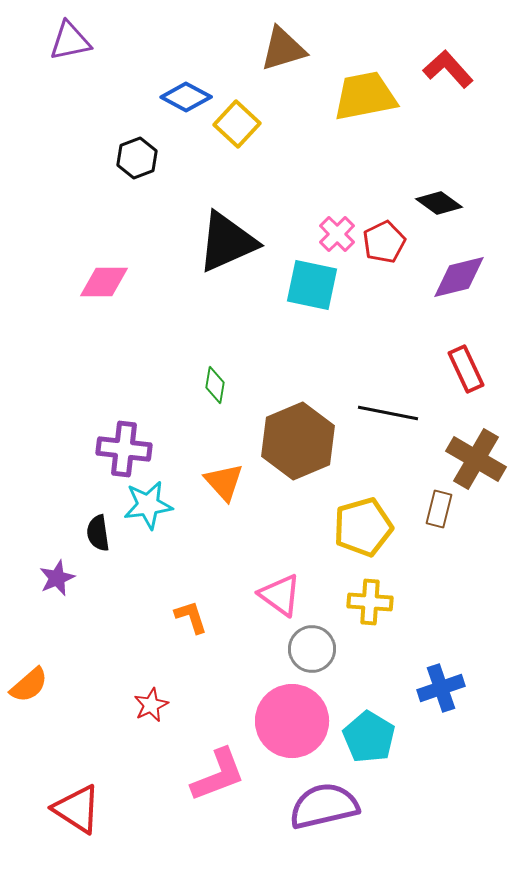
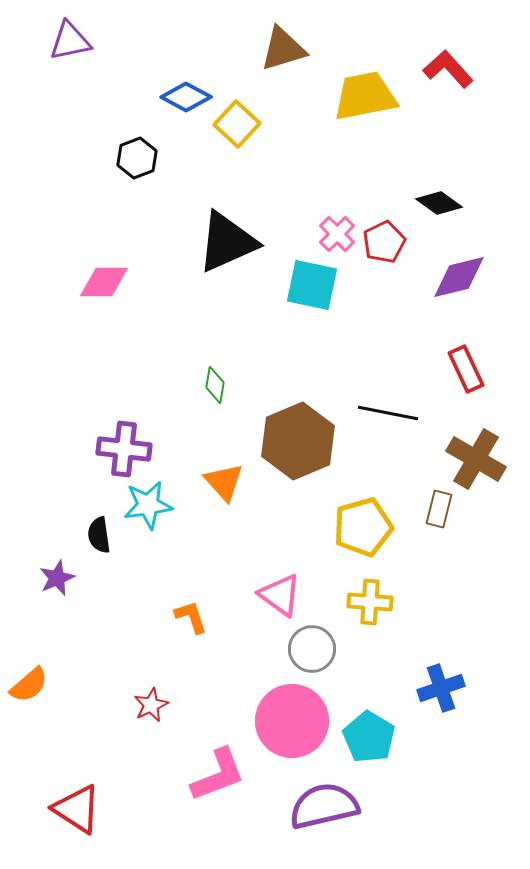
black semicircle: moved 1 px right, 2 px down
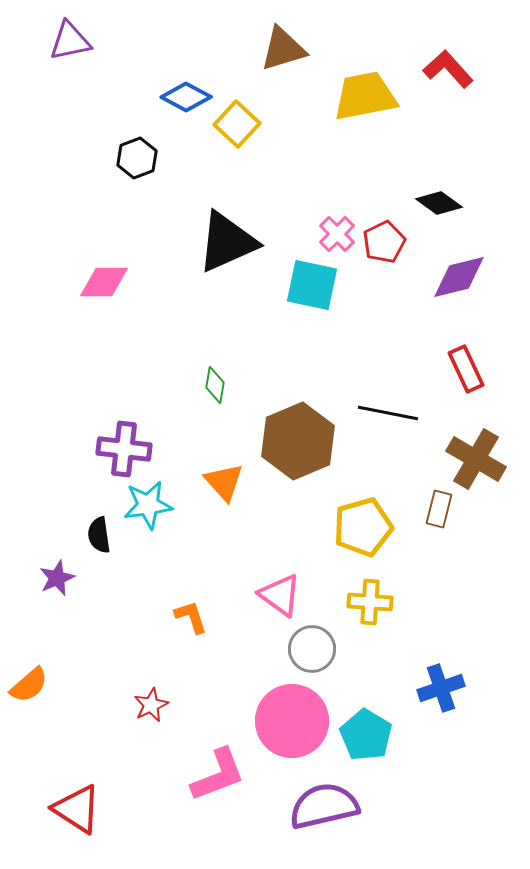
cyan pentagon: moved 3 px left, 2 px up
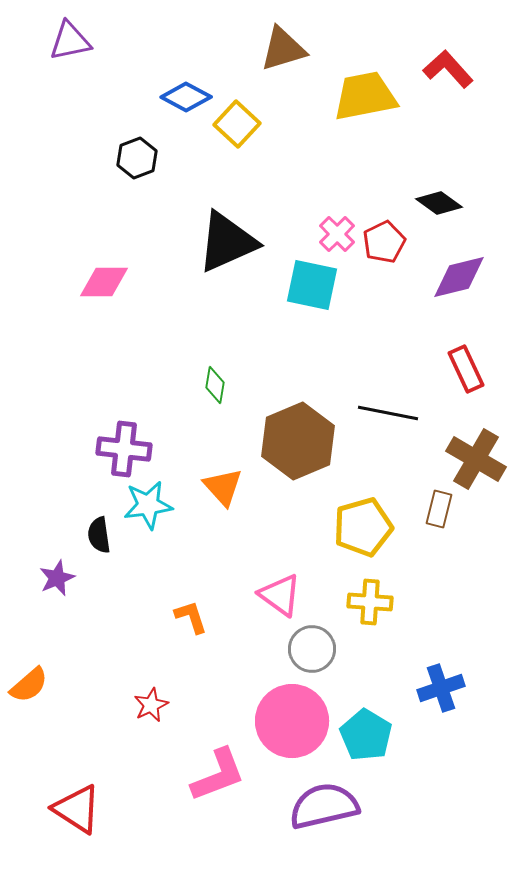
orange triangle: moved 1 px left, 5 px down
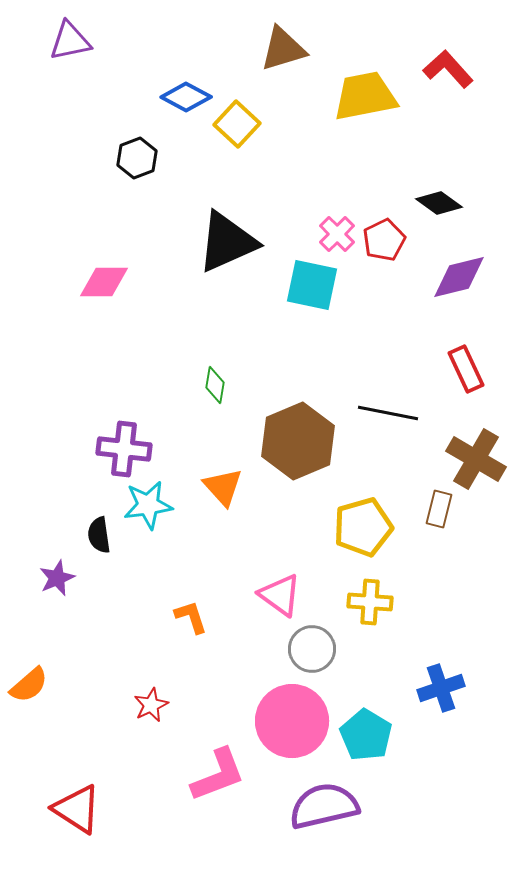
red pentagon: moved 2 px up
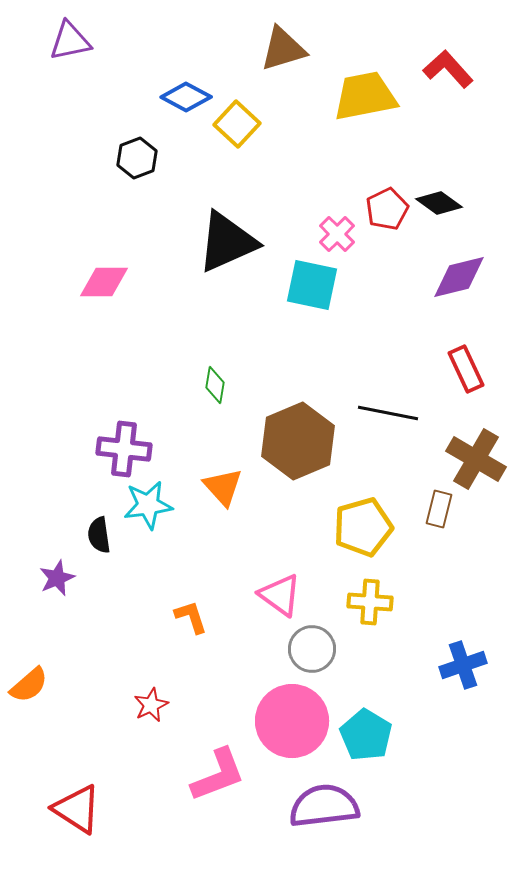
red pentagon: moved 3 px right, 31 px up
blue cross: moved 22 px right, 23 px up
purple semicircle: rotated 6 degrees clockwise
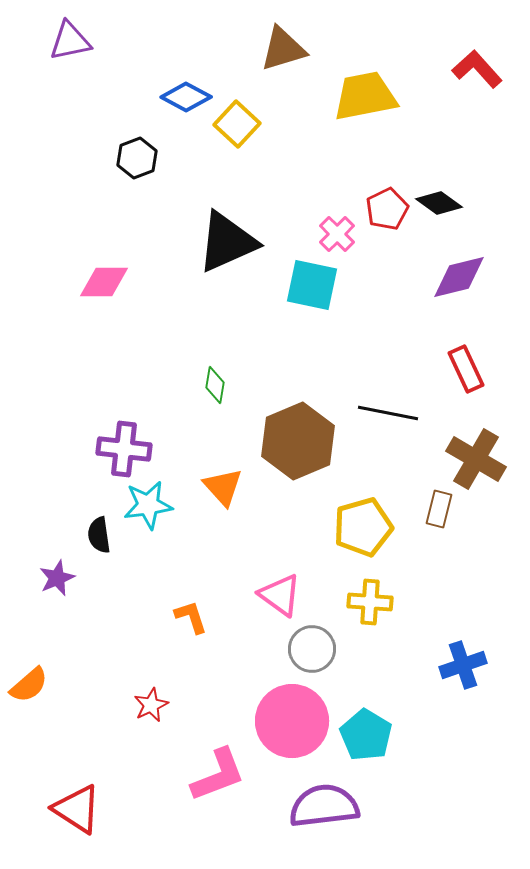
red L-shape: moved 29 px right
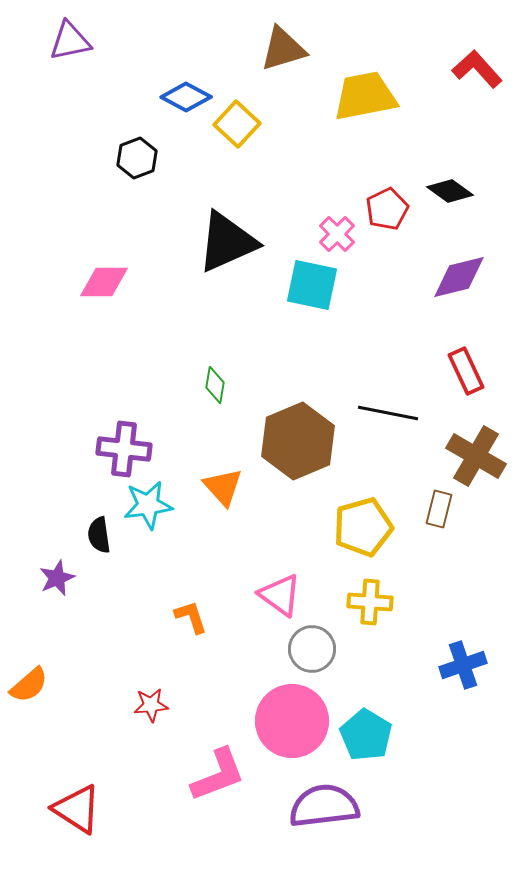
black diamond: moved 11 px right, 12 px up
red rectangle: moved 2 px down
brown cross: moved 3 px up
red star: rotated 20 degrees clockwise
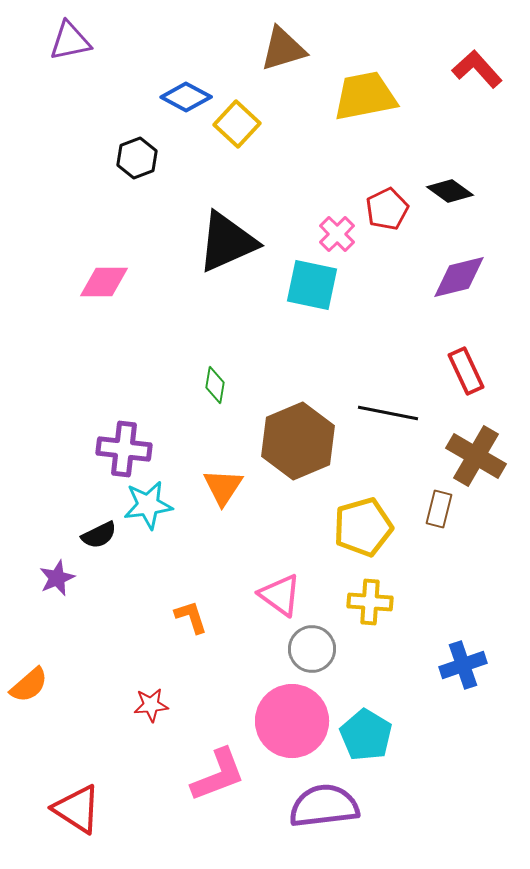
orange triangle: rotated 15 degrees clockwise
black semicircle: rotated 108 degrees counterclockwise
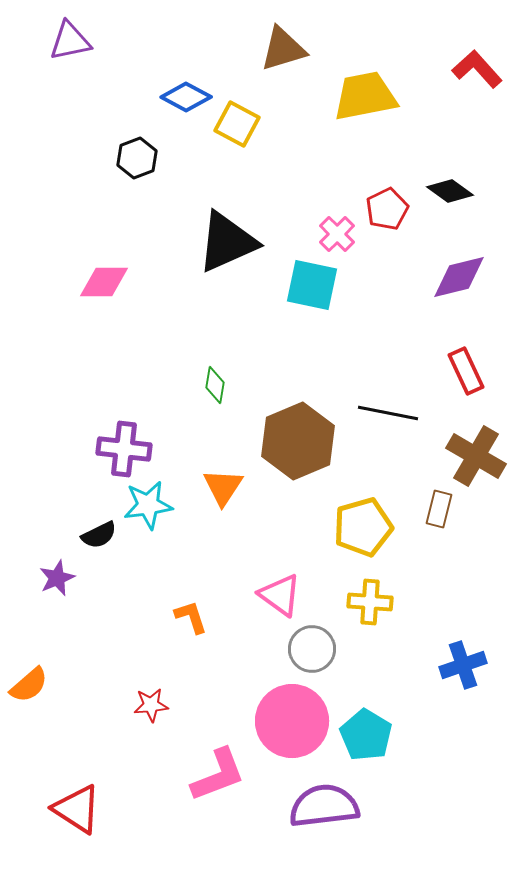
yellow square: rotated 15 degrees counterclockwise
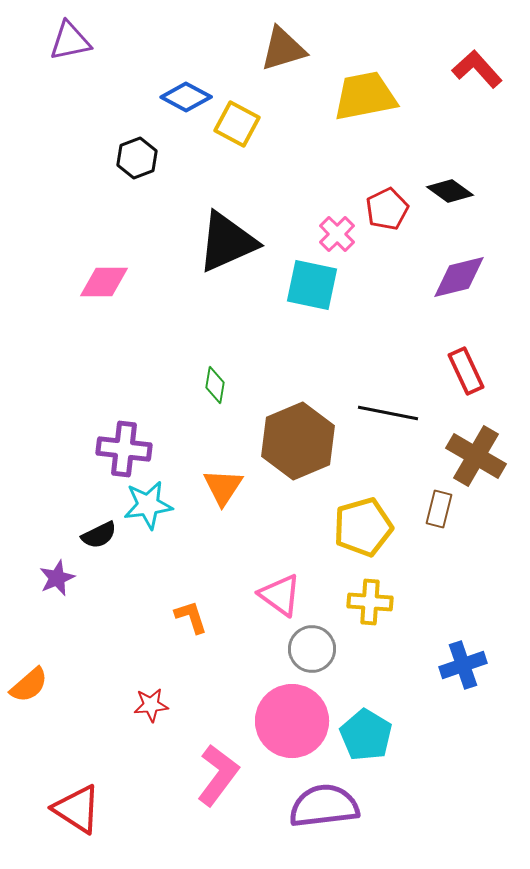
pink L-shape: rotated 32 degrees counterclockwise
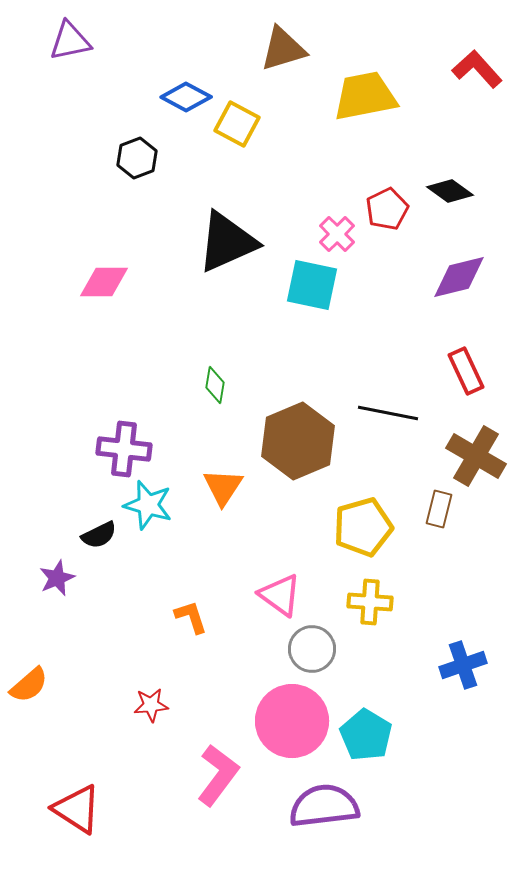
cyan star: rotated 24 degrees clockwise
